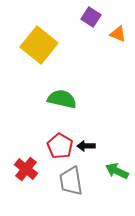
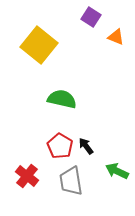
orange triangle: moved 2 px left, 3 px down
black arrow: rotated 54 degrees clockwise
red cross: moved 1 px right, 7 px down
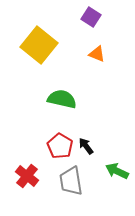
orange triangle: moved 19 px left, 17 px down
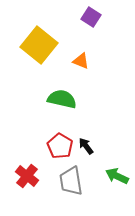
orange triangle: moved 16 px left, 7 px down
green arrow: moved 5 px down
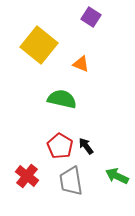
orange triangle: moved 3 px down
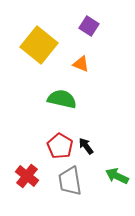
purple square: moved 2 px left, 9 px down
gray trapezoid: moved 1 px left
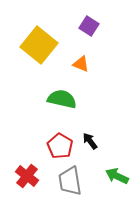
black arrow: moved 4 px right, 5 px up
